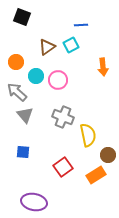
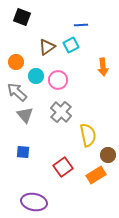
gray cross: moved 2 px left, 5 px up; rotated 20 degrees clockwise
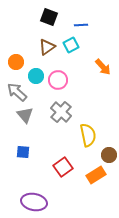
black square: moved 27 px right
orange arrow: rotated 36 degrees counterclockwise
brown circle: moved 1 px right
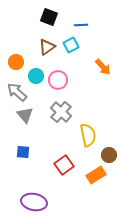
red square: moved 1 px right, 2 px up
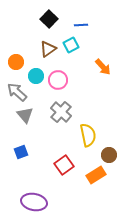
black square: moved 2 px down; rotated 24 degrees clockwise
brown triangle: moved 1 px right, 2 px down
blue square: moved 2 px left; rotated 24 degrees counterclockwise
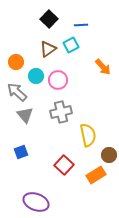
gray cross: rotated 35 degrees clockwise
red square: rotated 12 degrees counterclockwise
purple ellipse: moved 2 px right; rotated 10 degrees clockwise
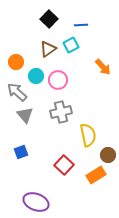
brown circle: moved 1 px left
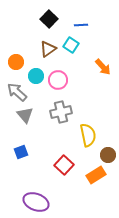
cyan square: rotated 28 degrees counterclockwise
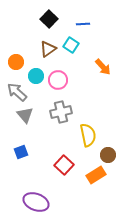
blue line: moved 2 px right, 1 px up
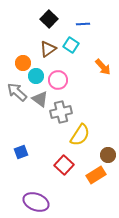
orange circle: moved 7 px right, 1 px down
gray triangle: moved 15 px right, 16 px up; rotated 12 degrees counterclockwise
yellow semicircle: moved 8 px left; rotated 45 degrees clockwise
